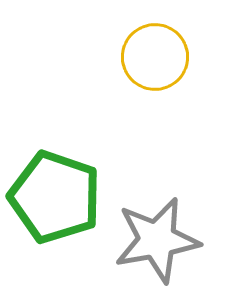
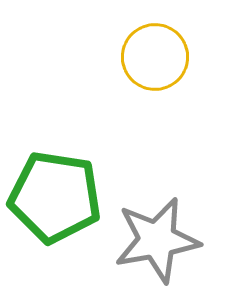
green pentagon: rotated 10 degrees counterclockwise
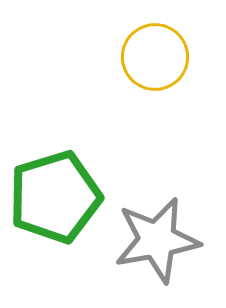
green pentagon: rotated 26 degrees counterclockwise
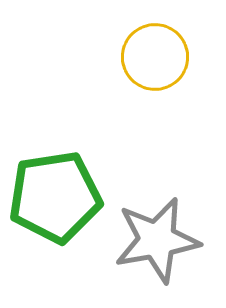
green pentagon: rotated 8 degrees clockwise
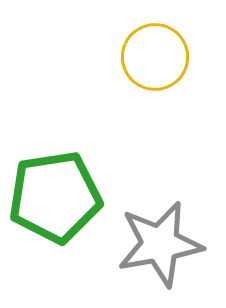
gray star: moved 3 px right, 4 px down
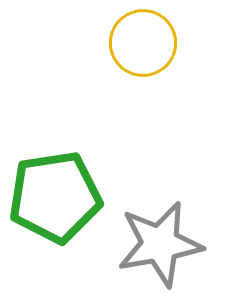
yellow circle: moved 12 px left, 14 px up
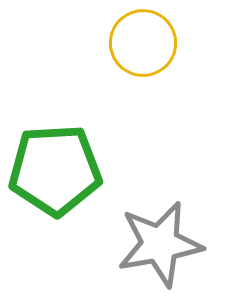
green pentagon: moved 27 px up; rotated 6 degrees clockwise
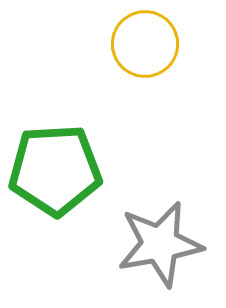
yellow circle: moved 2 px right, 1 px down
